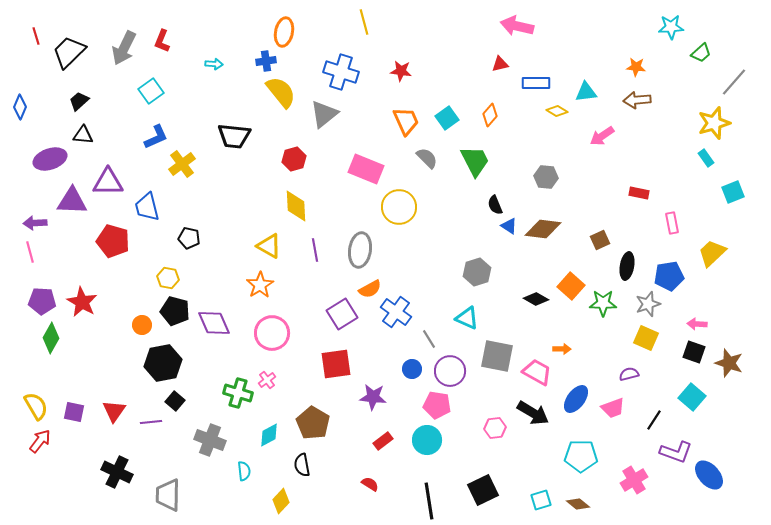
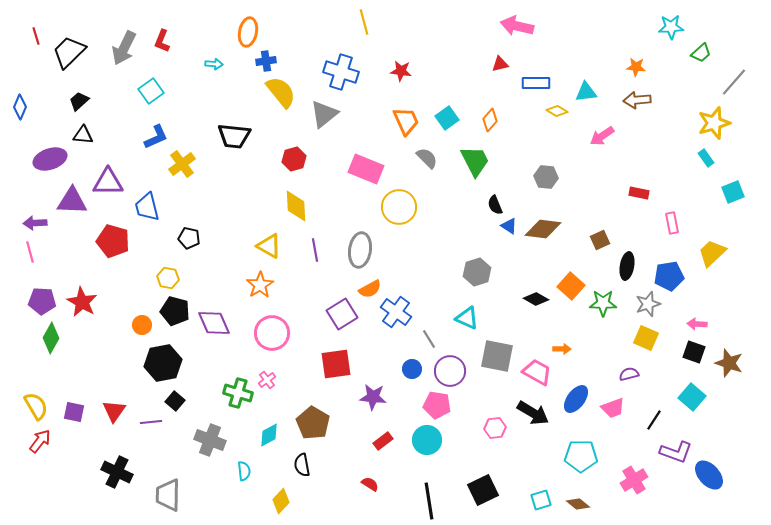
orange ellipse at (284, 32): moved 36 px left
orange diamond at (490, 115): moved 5 px down
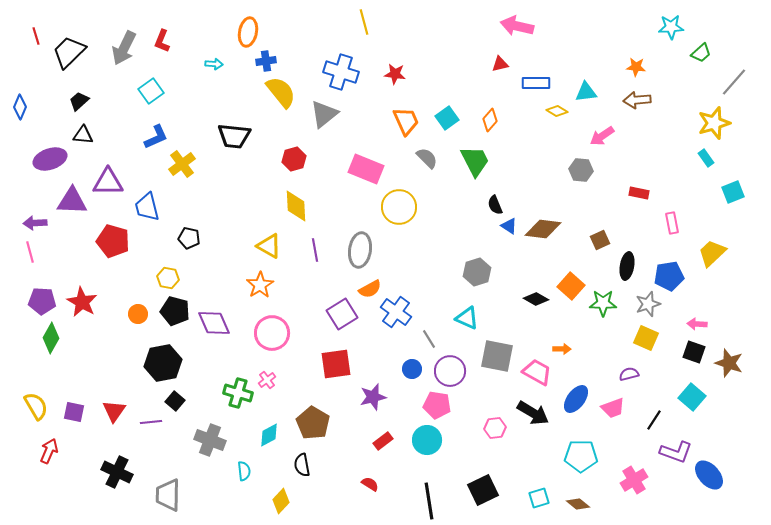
red star at (401, 71): moved 6 px left, 3 px down
gray hexagon at (546, 177): moved 35 px right, 7 px up
orange circle at (142, 325): moved 4 px left, 11 px up
purple star at (373, 397): rotated 20 degrees counterclockwise
red arrow at (40, 441): moved 9 px right, 10 px down; rotated 15 degrees counterclockwise
cyan square at (541, 500): moved 2 px left, 2 px up
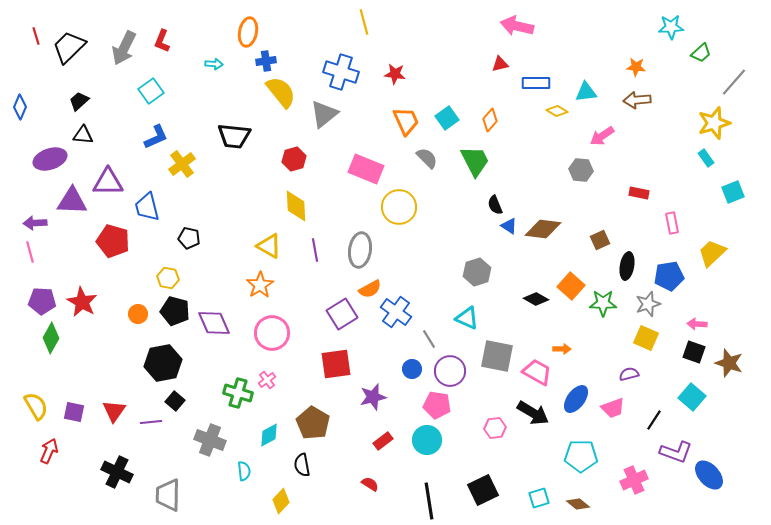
black trapezoid at (69, 52): moved 5 px up
pink cross at (634, 480): rotated 8 degrees clockwise
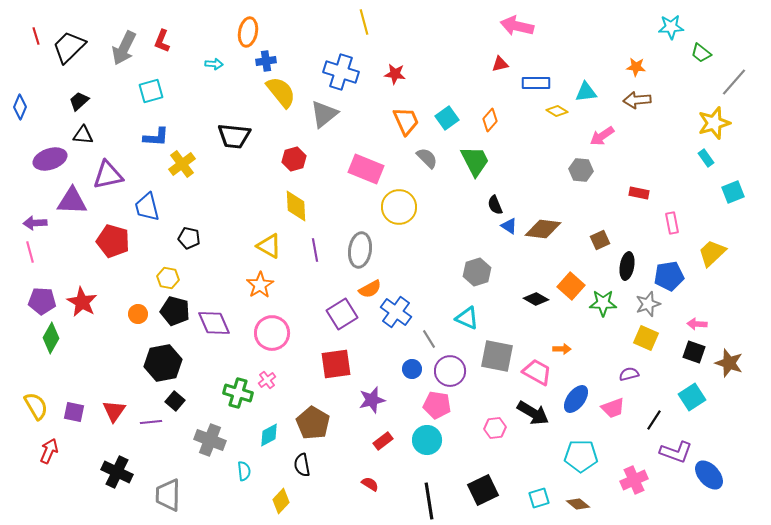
green trapezoid at (701, 53): rotated 80 degrees clockwise
cyan square at (151, 91): rotated 20 degrees clockwise
blue L-shape at (156, 137): rotated 28 degrees clockwise
purple triangle at (108, 182): moved 7 px up; rotated 12 degrees counterclockwise
purple star at (373, 397): moved 1 px left, 3 px down
cyan square at (692, 397): rotated 16 degrees clockwise
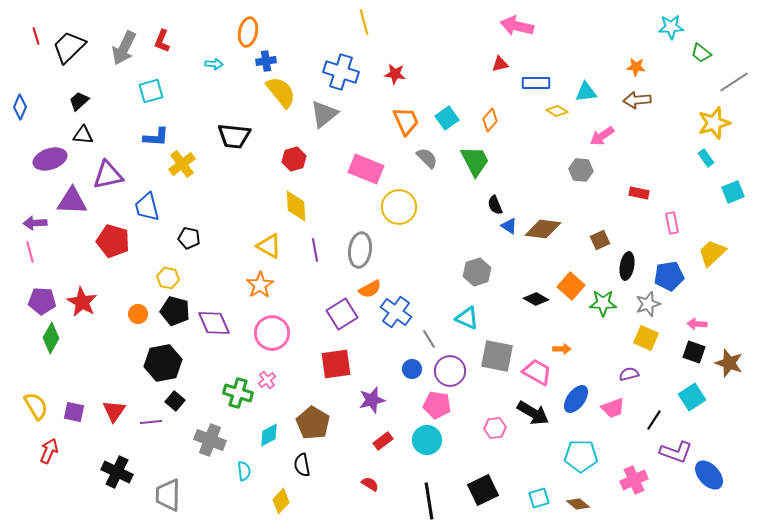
gray line at (734, 82): rotated 16 degrees clockwise
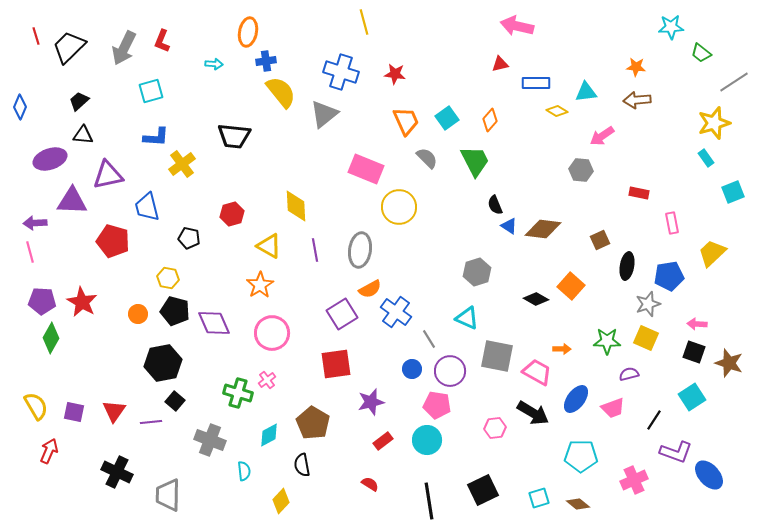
red hexagon at (294, 159): moved 62 px left, 55 px down
green star at (603, 303): moved 4 px right, 38 px down
purple star at (372, 400): moved 1 px left, 2 px down
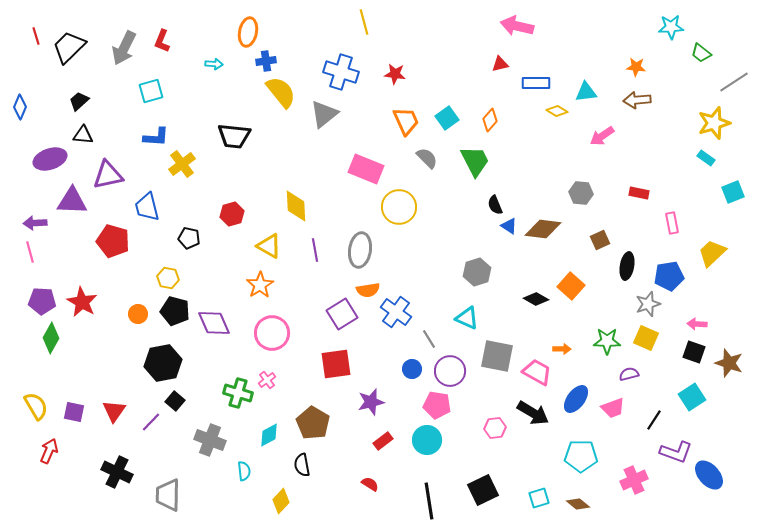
cyan rectangle at (706, 158): rotated 18 degrees counterclockwise
gray hexagon at (581, 170): moved 23 px down
orange semicircle at (370, 289): moved 2 px left, 1 px down; rotated 20 degrees clockwise
purple line at (151, 422): rotated 40 degrees counterclockwise
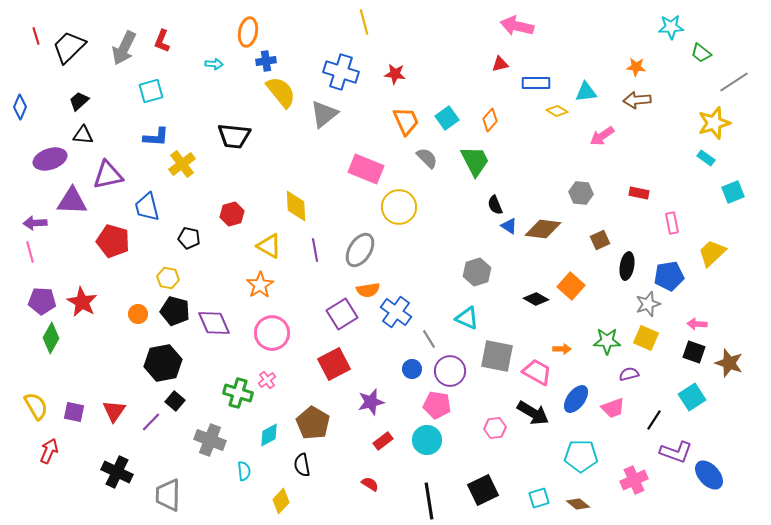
gray ellipse at (360, 250): rotated 24 degrees clockwise
red square at (336, 364): moved 2 px left; rotated 20 degrees counterclockwise
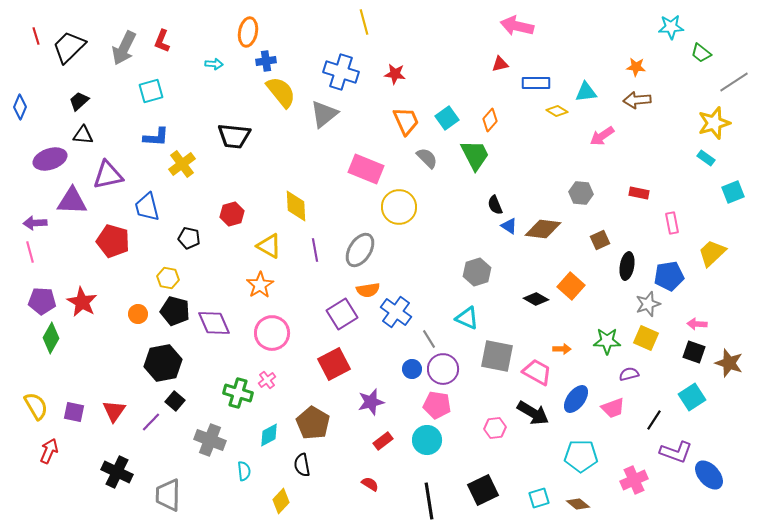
green trapezoid at (475, 161): moved 6 px up
purple circle at (450, 371): moved 7 px left, 2 px up
